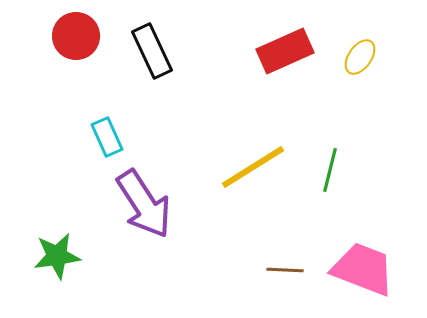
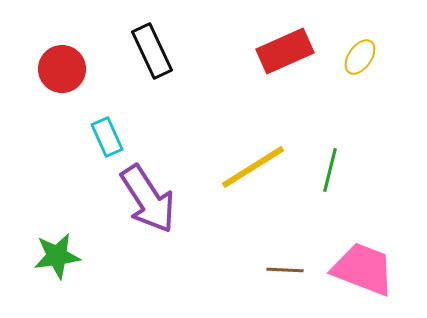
red circle: moved 14 px left, 33 px down
purple arrow: moved 4 px right, 5 px up
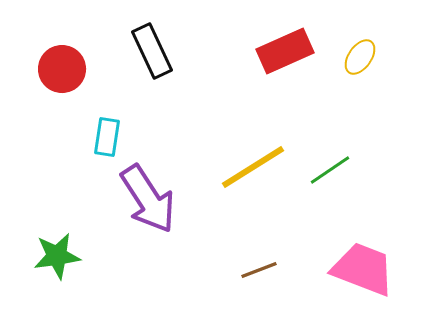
cyan rectangle: rotated 33 degrees clockwise
green line: rotated 42 degrees clockwise
brown line: moved 26 px left; rotated 24 degrees counterclockwise
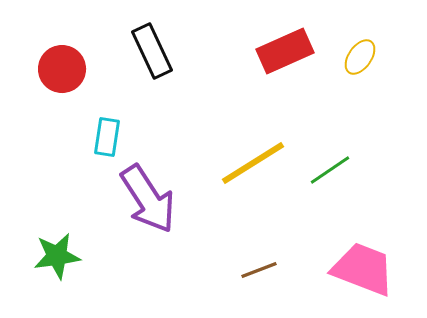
yellow line: moved 4 px up
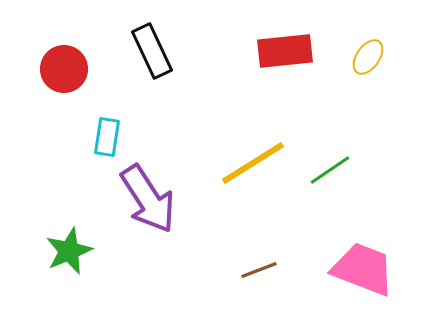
red rectangle: rotated 18 degrees clockwise
yellow ellipse: moved 8 px right
red circle: moved 2 px right
green star: moved 12 px right, 5 px up; rotated 15 degrees counterclockwise
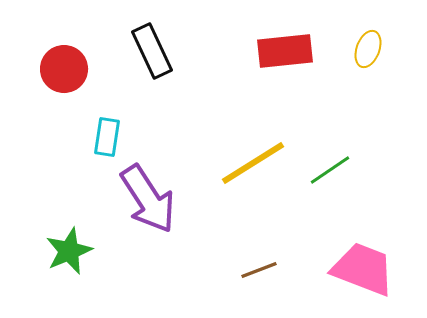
yellow ellipse: moved 8 px up; rotated 15 degrees counterclockwise
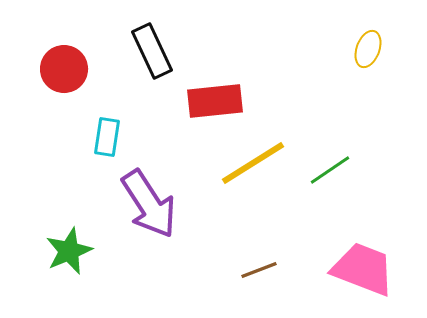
red rectangle: moved 70 px left, 50 px down
purple arrow: moved 1 px right, 5 px down
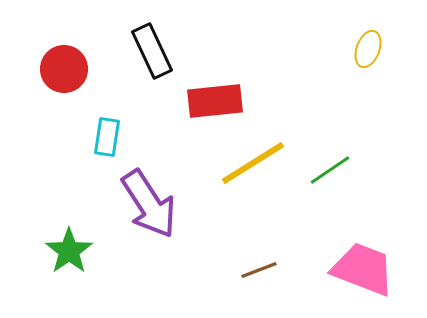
green star: rotated 12 degrees counterclockwise
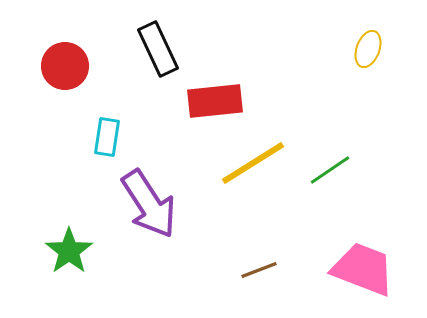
black rectangle: moved 6 px right, 2 px up
red circle: moved 1 px right, 3 px up
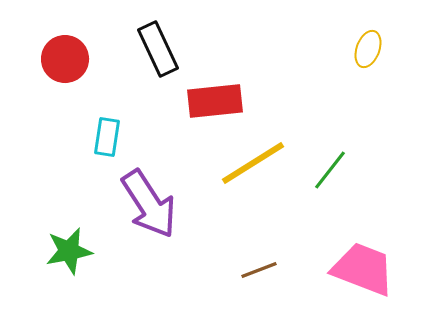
red circle: moved 7 px up
green line: rotated 18 degrees counterclockwise
green star: rotated 24 degrees clockwise
